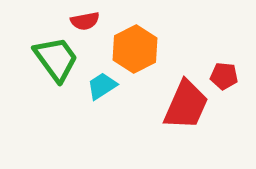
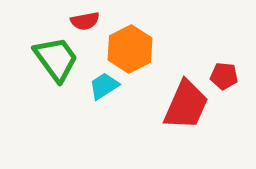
orange hexagon: moved 5 px left
cyan trapezoid: moved 2 px right
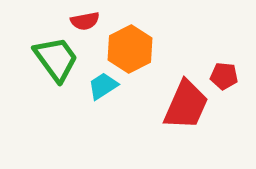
cyan trapezoid: moved 1 px left
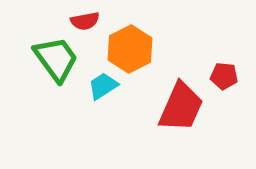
red trapezoid: moved 5 px left, 2 px down
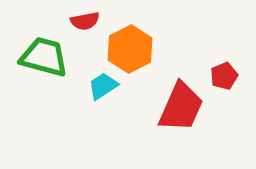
green trapezoid: moved 12 px left, 2 px up; rotated 39 degrees counterclockwise
red pentagon: rotated 28 degrees counterclockwise
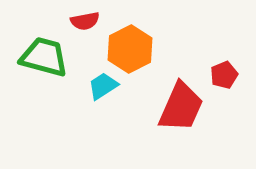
red pentagon: moved 1 px up
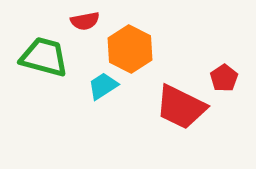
orange hexagon: rotated 6 degrees counterclockwise
red pentagon: moved 3 px down; rotated 12 degrees counterclockwise
red trapezoid: rotated 92 degrees clockwise
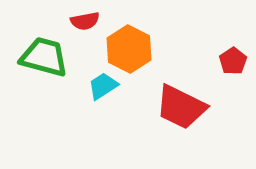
orange hexagon: moved 1 px left
red pentagon: moved 9 px right, 17 px up
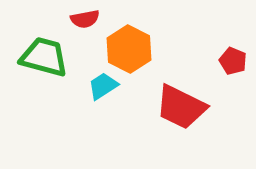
red semicircle: moved 2 px up
red pentagon: rotated 16 degrees counterclockwise
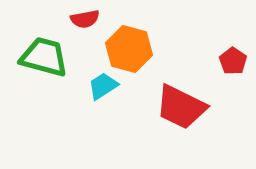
orange hexagon: rotated 12 degrees counterclockwise
red pentagon: rotated 12 degrees clockwise
